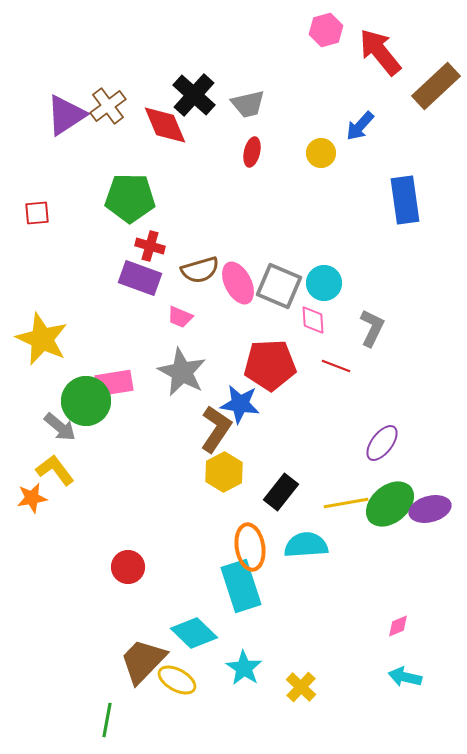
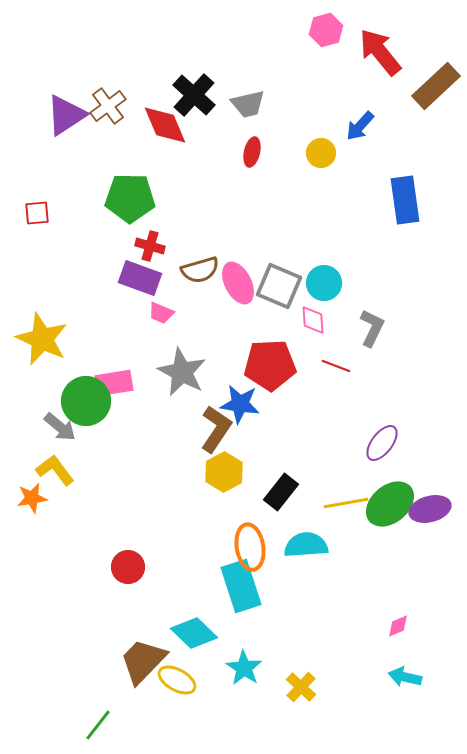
pink trapezoid at (180, 317): moved 19 px left, 4 px up
green line at (107, 720): moved 9 px left, 5 px down; rotated 28 degrees clockwise
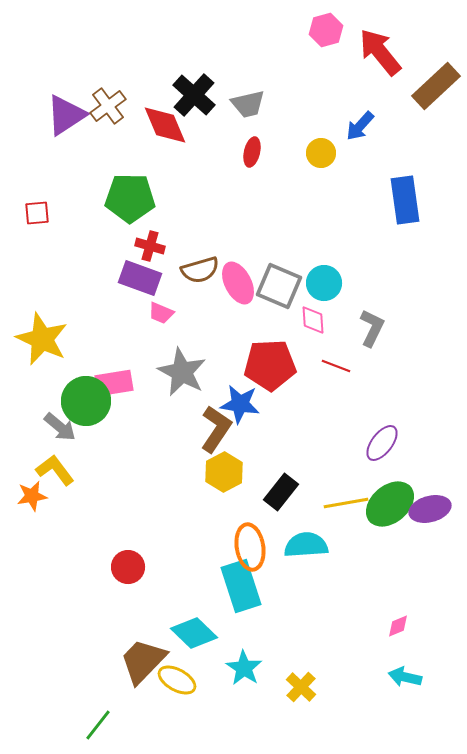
orange star at (32, 498): moved 2 px up
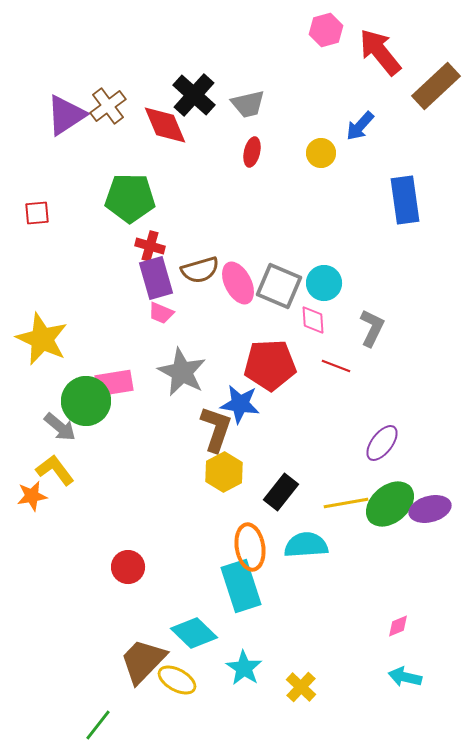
purple rectangle at (140, 278): moved 16 px right; rotated 54 degrees clockwise
brown L-shape at (216, 429): rotated 15 degrees counterclockwise
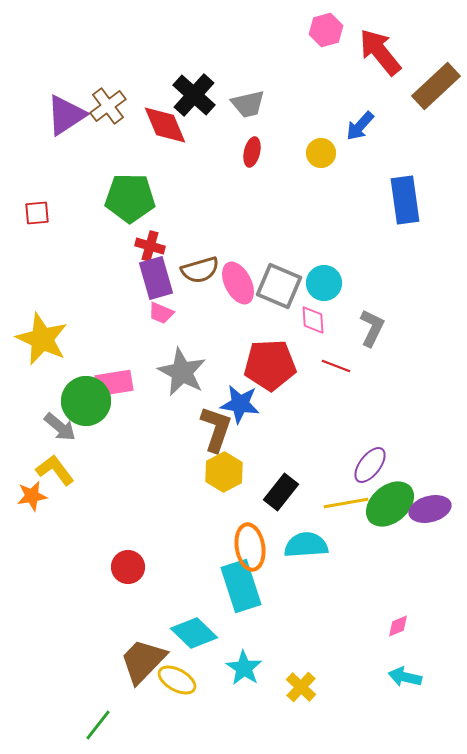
purple ellipse at (382, 443): moved 12 px left, 22 px down
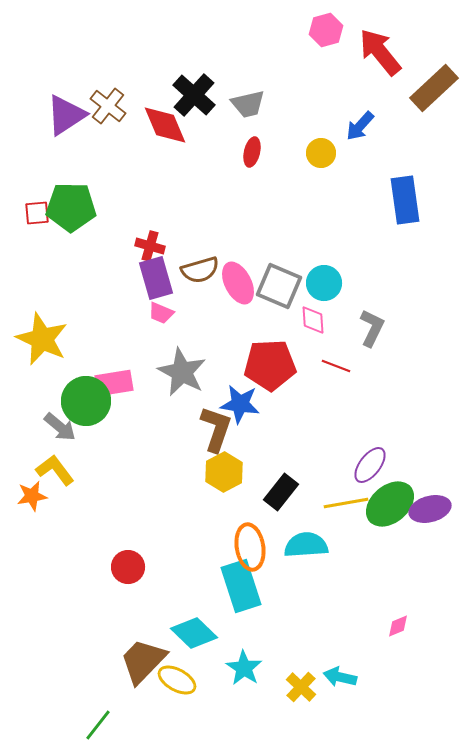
brown rectangle at (436, 86): moved 2 px left, 2 px down
brown cross at (108, 106): rotated 15 degrees counterclockwise
green pentagon at (130, 198): moved 59 px left, 9 px down
cyan arrow at (405, 677): moved 65 px left
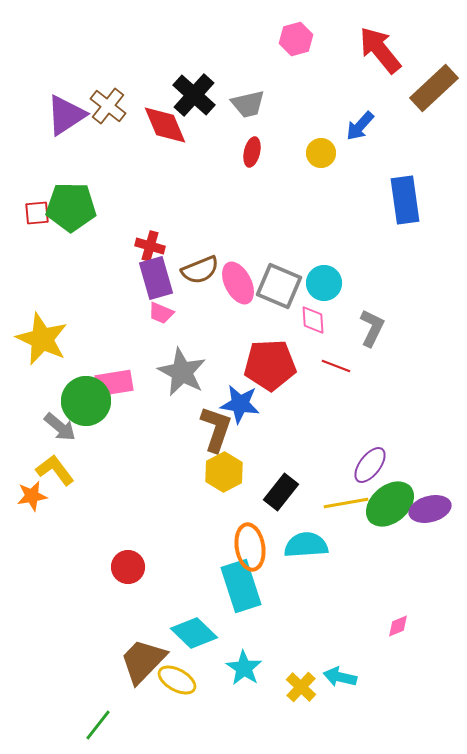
pink hexagon at (326, 30): moved 30 px left, 9 px down
red arrow at (380, 52): moved 2 px up
brown semicircle at (200, 270): rotated 6 degrees counterclockwise
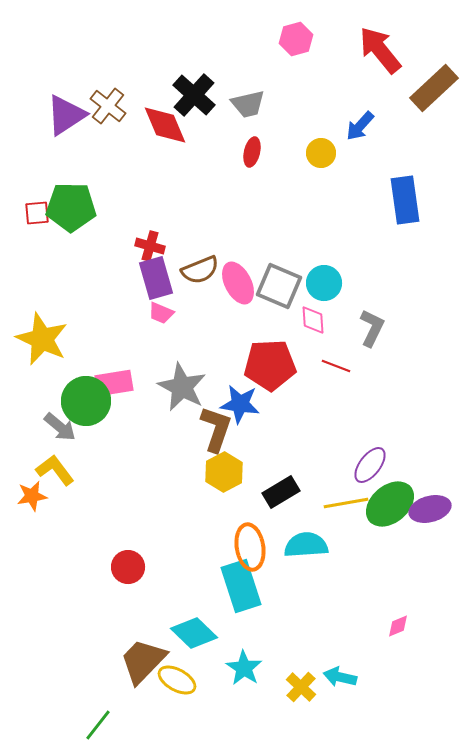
gray star at (182, 372): moved 15 px down
black rectangle at (281, 492): rotated 21 degrees clockwise
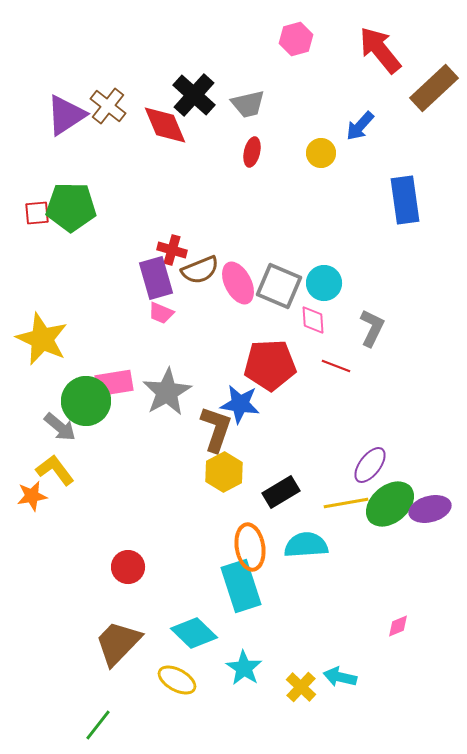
red cross at (150, 246): moved 22 px right, 4 px down
gray star at (182, 387): moved 15 px left, 5 px down; rotated 15 degrees clockwise
brown trapezoid at (143, 661): moved 25 px left, 18 px up
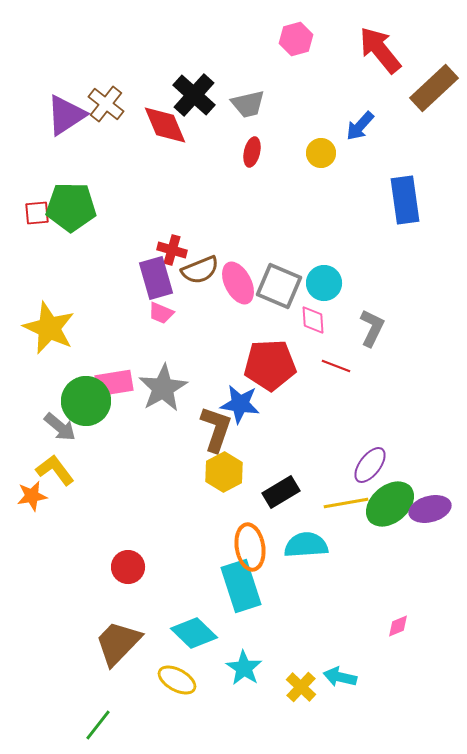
brown cross at (108, 106): moved 2 px left, 2 px up
yellow star at (42, 339): moved 7 px right, 11 px up
gray star at (167, 392): moved 4 px left, 4 px up
